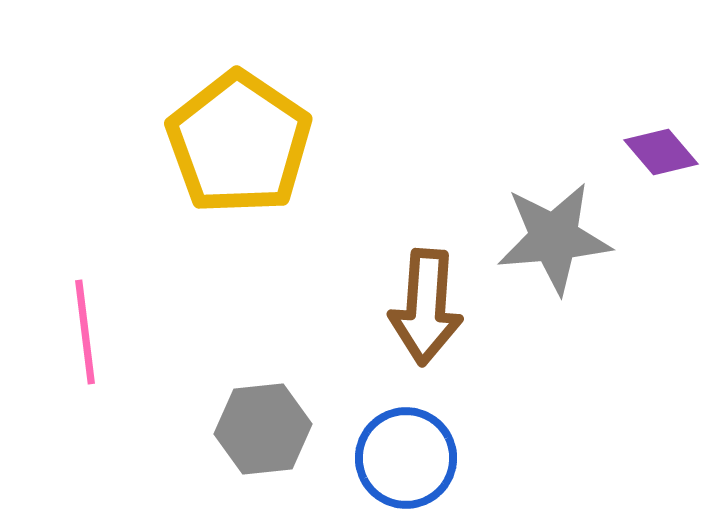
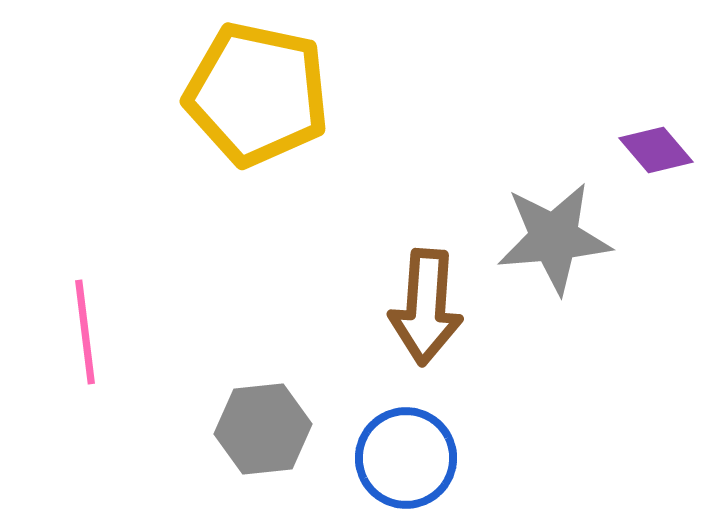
yellow pentagon: moved 18 px right, 49 px up; rotated 22 degrees counterclockwise
purple diamond: moved 5 px left, 2 px up
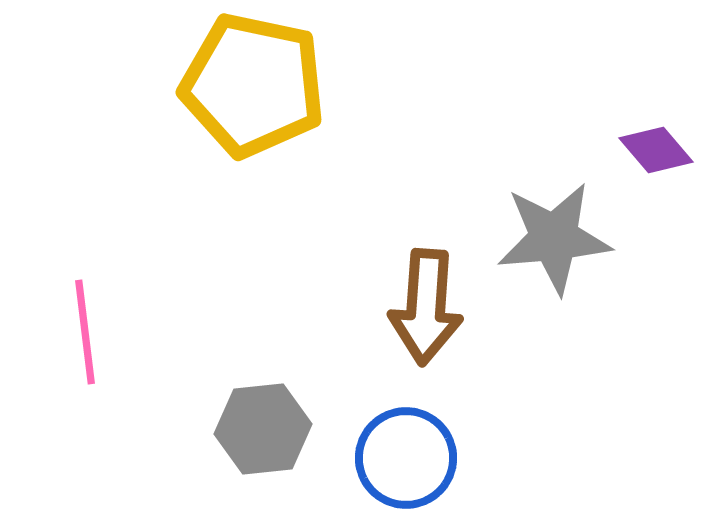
yellow pentagon: moved 4 px left, 9 px up
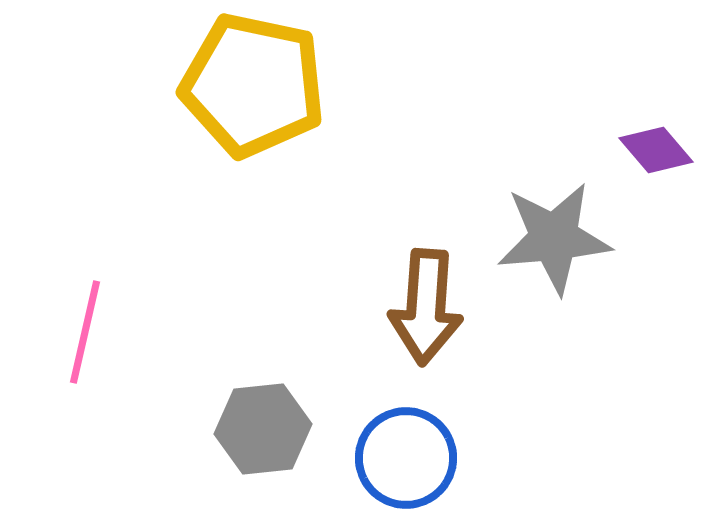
pink line: rotated 20 degrees clockwise
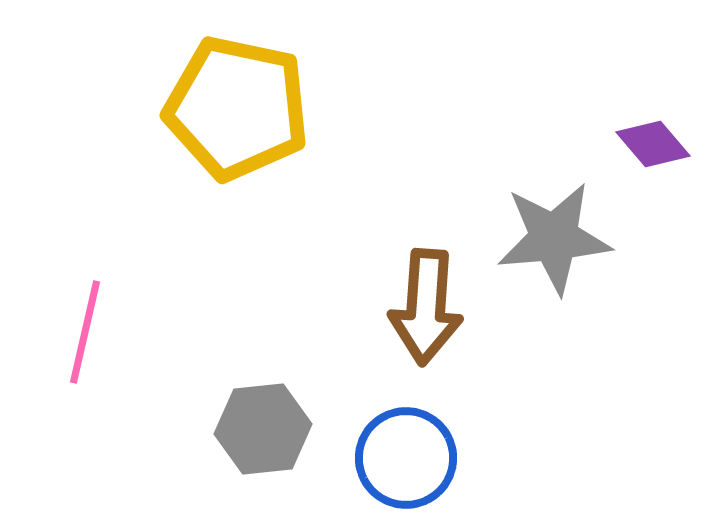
yellow pentagon: moved 16 px left, 23 px down
purple diamond: moved 3 px left, 6 px up
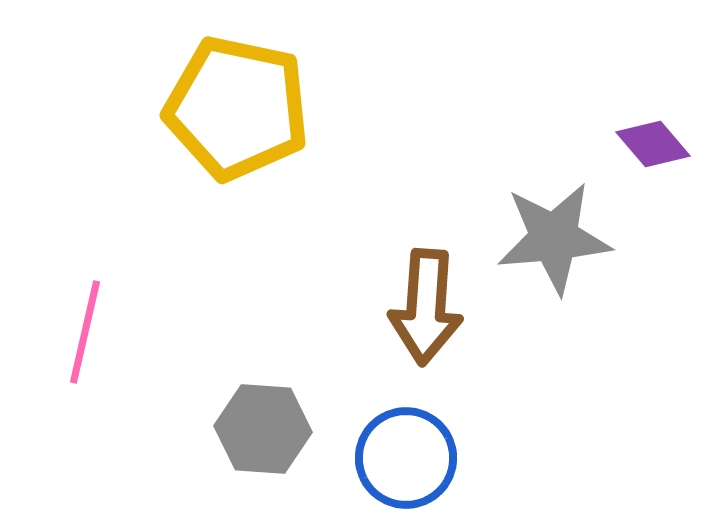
gray hexagon: rotated 10 degrees clockwise
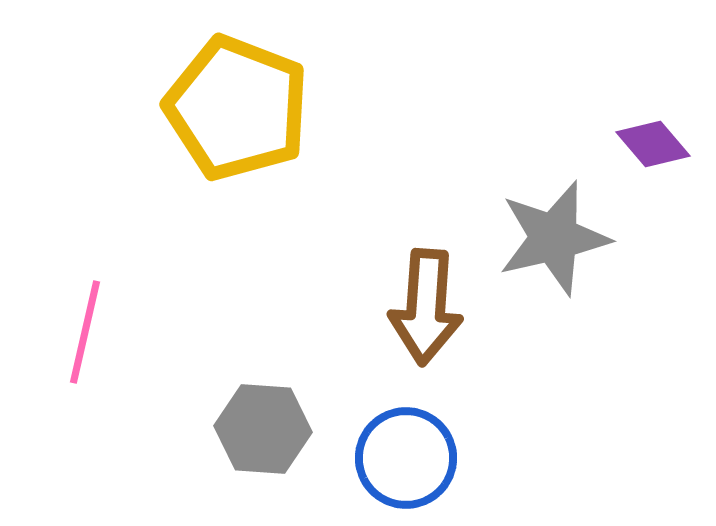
yellow pentagon: rotated 9 degrees clockwise
gray star: rotated 8 degrees counterclockwise
